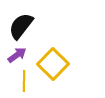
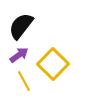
purple arrow: moved 2 px right
yellow line: rotated 30 degrees counterclockwise
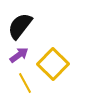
black semicircle: moved 1 px left
yellow line: moved 1 px right, 2 px down
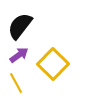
yellow line: moved 9 px left
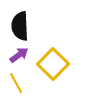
black semicircle: rotated 40 degrees counterclockwise
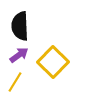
yellow square: moved 2 px up
yellow line: moved 1 px left, 1 px up; rotated 60 degrees clockwise
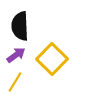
purple arrow: moved 3 px left
yellow square: moved 1 px left, 3 px up
